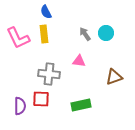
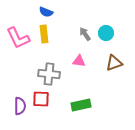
blue semicircle: rotated 40 degrees counterclockwise
brown triangle: moved 14 px up
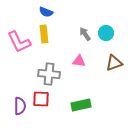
pink L-shape: moved 1 px right, 4 px down
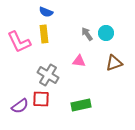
gray arrow: moved 2 px right
gray cross: moved 1 px left, 1 px down; rotated 25 degrees clockwise
purple semicircle: rotated 54 degrees clockwise
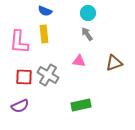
blue semicircle: moved 1 px left, 1 px up
cyan circle: moved 18 px left, 20 px up
pink L-shape: rotated 30 degrees clockwise
red square: moved 17 px left, 22 px up
purple semicircle: rotated 12 degrees clockwise
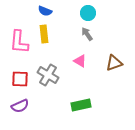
pink triangle: moved 1 px right; rotated 24 degrees clockwise
red square: moved 4 px left, 2 px down
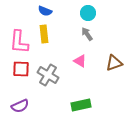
red square: moved 1 px right, 10 px up
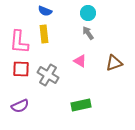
gray arrow: moved 1 px right, 1 px up
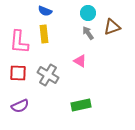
brown triangle: moved 2 px left, 36 px up
red square: moved 3 px left, 4 px down
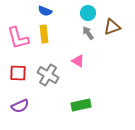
pink L-shape: moved 1 px left, 4 px up; rotated 20 degrees counterclockwise
pink triangle: moved 2 px left
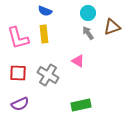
purple semicircle: moved 2 px up
